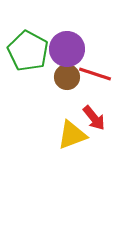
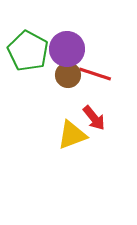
brown circle: moved 1 px right, 2 px up
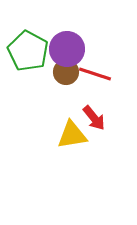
brown circle: moved 2 px left, 3 px up
yellow triangle: rotated 12 degrees clockwise
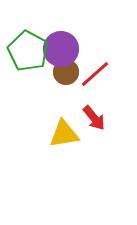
purple circle: moved 6 px left
red line: rotated 60 degrees counterclockwise
yellow triangle: moved 8 px left, 1 px up
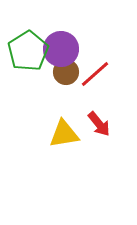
green pentagon: rotated 12 degrees clockwise
red arrow: moved 5 px right, 6 px down
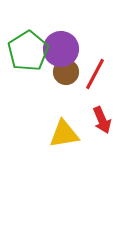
red line: rotated 20 degrees counterclockwise
red arrow: moved 3 px right, 4 px up; rotated 16 degrees clockwise
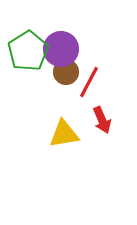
red line: moved 6 px left, 8 px down
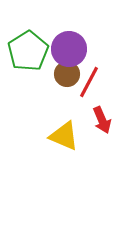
purple circle: moved 8 px right
brown circle: moved 1 px right, 2 px down
yellow triangle: moved 2 px down; rotated 32 degrees clockwise
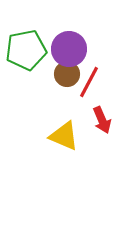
green pentagon: moved 2 px left, 1 px up; rotated 21 degrees clockwise
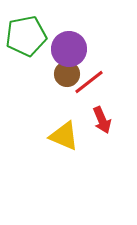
green pentagon: moved 14 px up
red line: rotated 24 degrees clockwise
